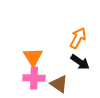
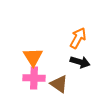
black arrow: rotated 18 degrees counterclockwise
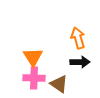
orange arrow: rotated 45 degrees counterclockwise
black arrow: rotated 18 degrees counterclockwise
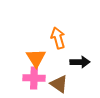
orange arrow: moved 20 px left
orange triangle: moved 3 px right, 1 px down
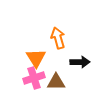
pink cross: rotated 20 degrees counterclockwise
brown triangle: moved 3 px left, 2 px up; rotated 36 degrees counterclockwise
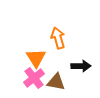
black arrow: moved 1 px right, 4 px down
pink cross: rotated 20 degrees counterclockwise
brown triangle: rotated 12 degrees clockwise
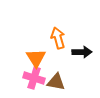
black arrow: moved 1 px right, 14 px up
pink cross: rotated 35 degrees counterclockwise
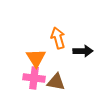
black arrow: moved 1 px right, 1 px up
pink cross: rotated 10 degrees counterclockwise
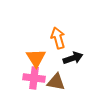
black arrow: moved 10 px left, 7 px down; rotated 18 degrees counterclockwise
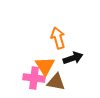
orange triangle: moved 9 px right, 8 px down
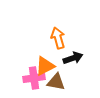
orange triangle: rotated 35 degrees clockwise
pink cross: rotated 15 degrees counterclockwise
